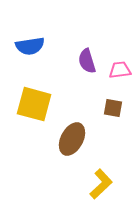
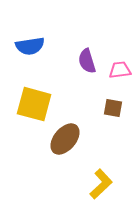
brown ellipse: moved 7 px left; rotated 12 degrees clockwise
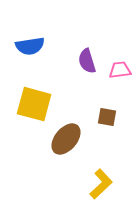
brown square: moved 6 px left, 9 px down
brown ellipse: moved 1 px right
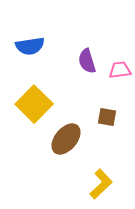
yellow square: rotated 30 degrees clockwise
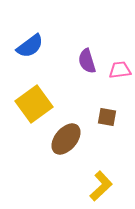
blue semicircle: rotated 28 degrees counterclockwise
yellow square: rotated 9 degrees clockwise
yellow L-shape: moved 2 px down
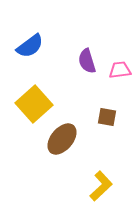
yellow square: rotated 6 degrees counterclockwise
brown ellipse: moved 4 px left
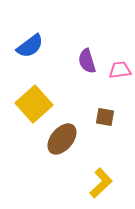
brown square: moved 2 px left
yellow L-shape: moved 3 px up
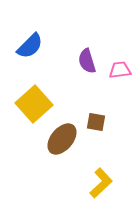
blue semicircle: rotated 8 degrees counterclockwise
brown square: moved 9 px left, 5 px down
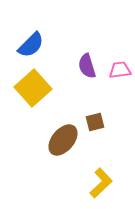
blue semicircle: moved 1 px right, 1 px up
purple semicircle: moved 5 px down
yellow square: moved 1 px left, 16 px up
brown square: moved 1 px left; rotated 24 degrees counterclockwise
brown ellipse: moved 1 px right, 1 px down
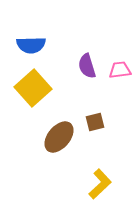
blue semicircle: rotated 44 degrees clockwise
brown ellipse: moved 4 px left, 3 px up
yellow L-shape: moved 1 px left, 1 px down
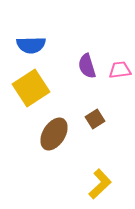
yellow square: moved 2 px left; rotated 9 degrees clockwise
brown square: moved 3 px up; rotated 18 degrees counterclockwise
brown ellipse: moved 5 px left, 3 px up; rotated 8 degrees counterclockwise
